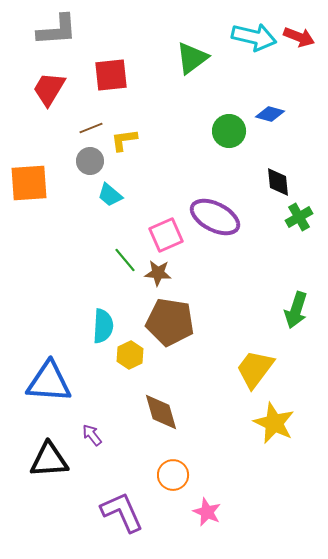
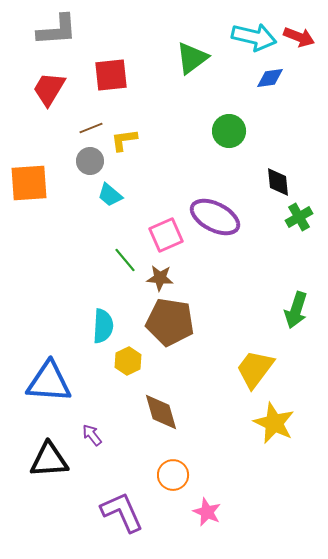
blue diamond: moved 36 px up; rotated 24 degrees counterclockwise
brown star: moved 2 px right, 5 px down
yellow hexagon: moved 2 px left, 6 px down
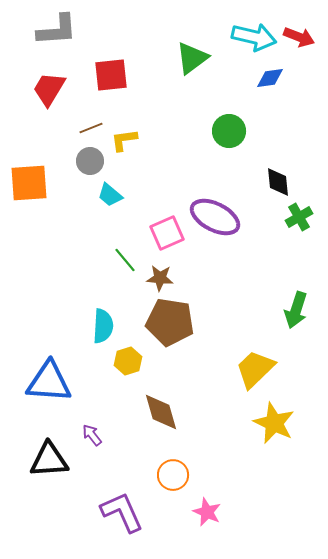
pink square: moved 1 px right, 2 px up
yellow hexagon: rotated 8 degrees clockwise
yellow trapezoid: rotated 9 degrees clockwise
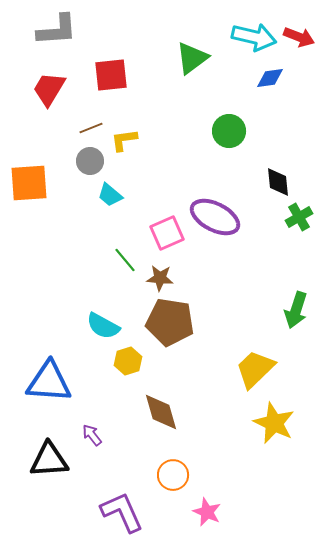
cyan semicircle: rotated 116 degrees clockwise
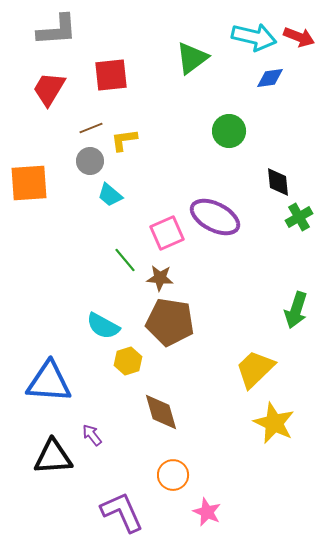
black triangle: moved 4 px right, 3 px up
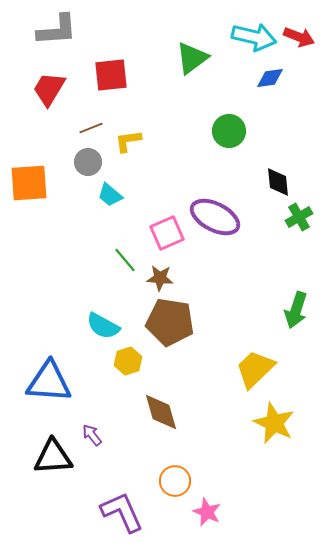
yellow L-shape: moved 4 px right, 1 px down
gray circle: moved 2 px left, 1 px down
orange circle: moved 2 px right, 6 px down
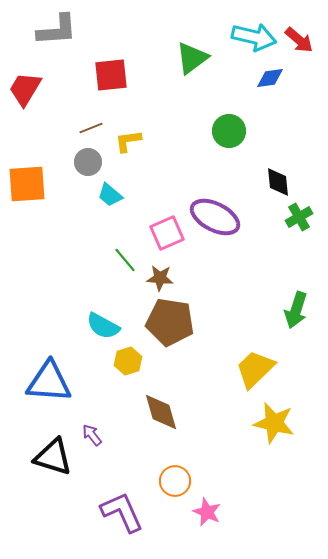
red arrow: moved 3 px down; rotated 20 degrees clockwise
red trapezoid: moved 24 px left
orange square: moved 2 px left, 1 px down
yellow star: rotated 12 degrees counterclockwise
black triangle: rotated 21 degrees clockwise
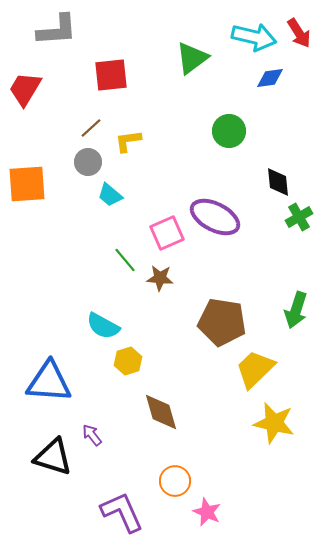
red arrow: moved 7 px up; rotated 16 degrees clockwise
brown line: rotated 20 degrees counterclockwise
brown pentagon: moved 52 px right
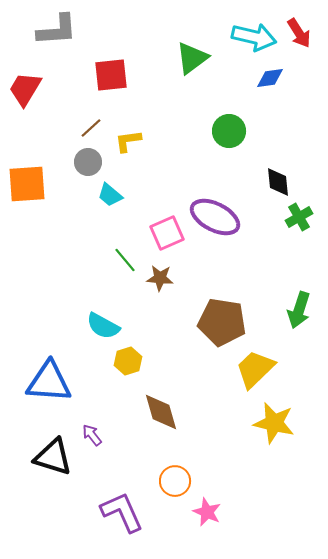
green arrow: moved 3 px right
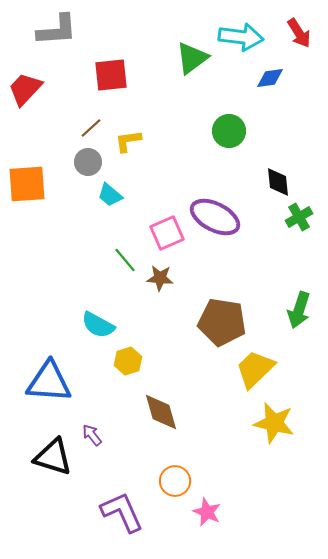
cyan arrow: moved 13 px left; rotated 6 degrees counterclockwise
red trapezoid: rotated 12 degrees clockwise
cyan semicircle: moved 5 px left, 1 px up
